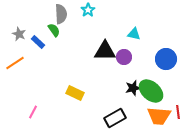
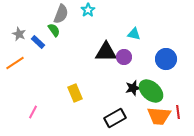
gray semicircle: rotated 24 degrees clockwise
black triangle: moved 1 px right, 1 px down
yellow rectangle: rotated 42 degrees clockwise
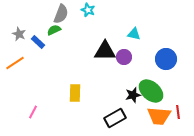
cyan star: rotated 16 degrees counterclockwise
green semicircle: rotated 80 degrees counterclockwise
black triangle: moved 1 px left, 1 px up
black star: moved 7 px down
yellow rectangle: rotated 24 degrees clockwise
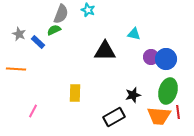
purple circle: moved 27 px right
orange line: moved 1 px right, 6 px down; rotated 36 degrees clockwise
green ellipse: moved 17 px right; rotated 65 degrees clockwise
pink line: moved 1 px up
black rectangle: moved 1 px left, 1 px up
